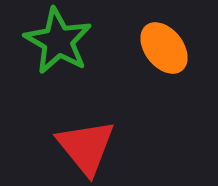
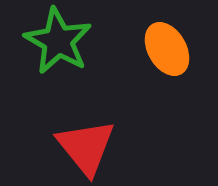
orange ellipse: moved 3 px right, 1 px down; rotated 8 degrees clockwise
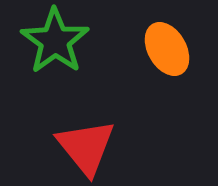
green star: moved 3 px left; rotated 6 degrees clockwise
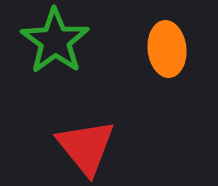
orange ellipse: rotated 24 degrees clockwise
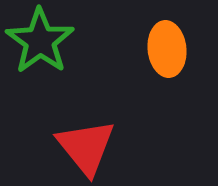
green star: moved 15 px left
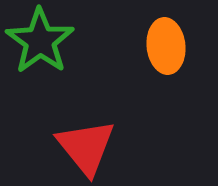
orange ellipse: moved 1 px left, 3 px up
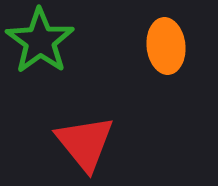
red triangle: moved 1 px left, 4 px up
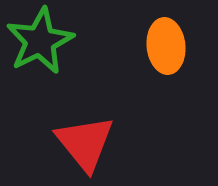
green star: rotated 10 degrees clockwise
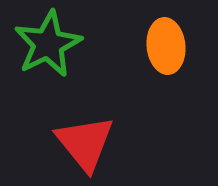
green star: moved 8 px right, 3 px down
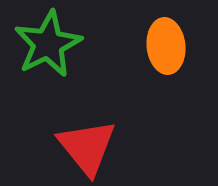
red triangle: moved 2 px right, 4 px down
